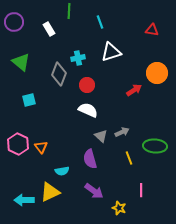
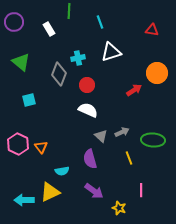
green ellipse: moved 2 px left, 6 px up
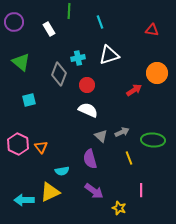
white triangle: moved 2 px left, 3 px down
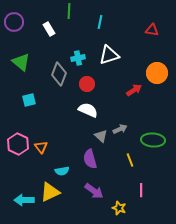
cyan line: rotated 32 degrees clockwise
red circle: moved 1 px up
gray arrow: moved 2 px left, 3 px up
yellow line: moved 1 px right, 2 px down
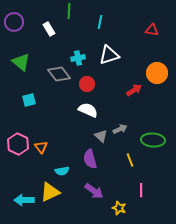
gray diamond: rotated 60 degrees counterclockwise
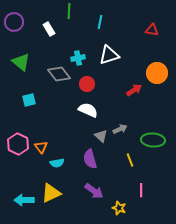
cyan semicircle: moved 5 px left, 8 px up
yellow triangle: moved 1 px right, 1 px down
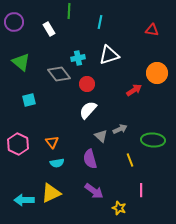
white semicircle: rotated 72 degrees counterclockwise
orange triangle: moved 11 px right, 5 px up
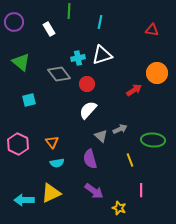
white triangle: moved 7 px left
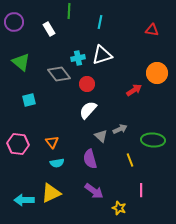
pink hexagon: rotated 20 degrees counterclockwise
